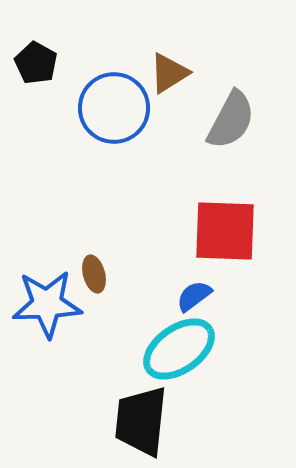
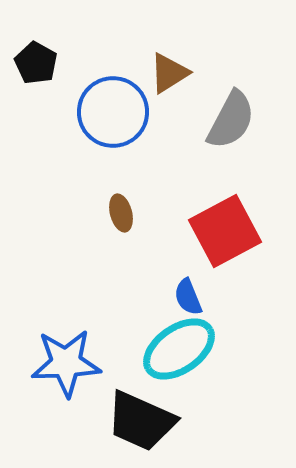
blue circle: moved 1 px left, 4 px down
red square: rotated 30 degrees counterclockwise
brown ellipse: moved 27 px right, 61 px up
blue semicircle: moved 6 px left, 1 px down; rotated 75 degrees counterclockwise
blue star: moved 19 px right, 59 px down
black trapezoid: rotated 72 degrees counterclockwise
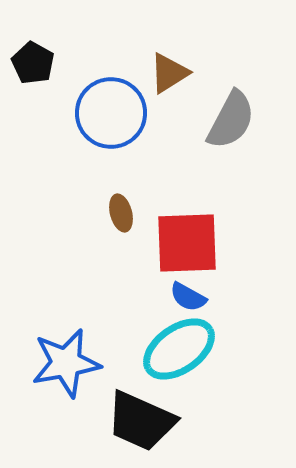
black pentagon: moved 3 px left
blue circle: moved 2 px left, 1 px down
red square: moved 38 px left, 12 px down; rotated 26 degrees clockwise
blue semicircle: rotated 39 degrees counterclockwise
blue star: rotated 8 degrees counterclockwise
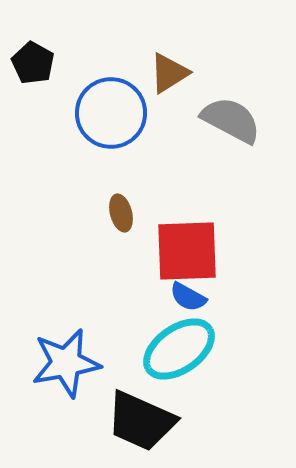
gray semicircle: rotated 90 degrees counterclockwise
red square: moved 8 px down
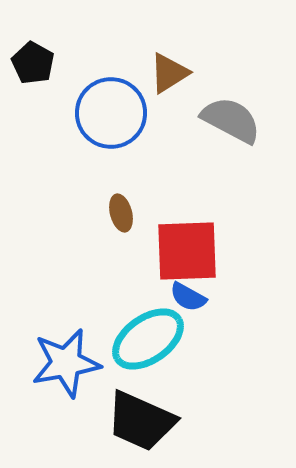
cyan ellipse: moved 31 px left, 10 px up
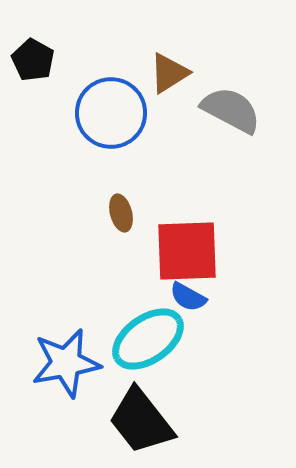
black pentagon: moved 3 px up
gray semicircle: moved 10 px up
black trapezoid: rotated 28 degrees clockwise
